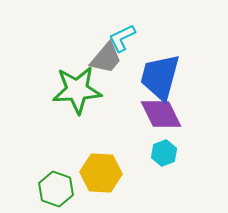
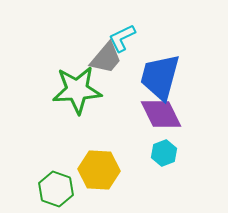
yellow hexagon: moved 2 px left, 3 px up
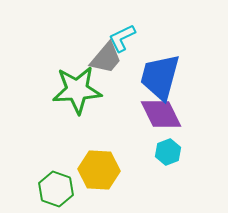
cyan hexagon: moved 4 px right, 1 px up
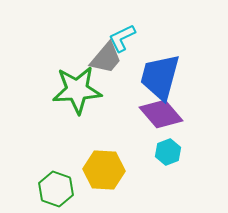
purple diamond: rotated 15 degrees counterclockwise
yellow hexagon: moved 5 px right
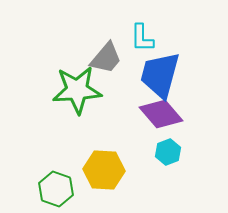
cyan L-shape: moved 20 px right; rotated 64 degrees counterclockwise
blue trapezoid: moved 2 px up
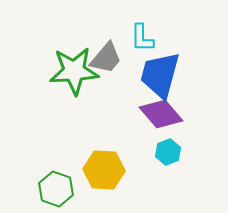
green star: moved 3 px left, 19 px up
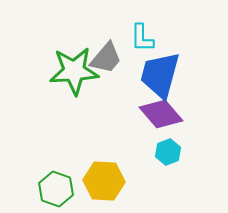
yellow hexagon: moved 11 px down
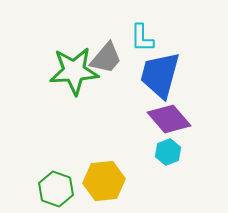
purple diamond: moved 8 px right, 5 px down
yellow hexagon: rotated 9 degrees counterclockwise
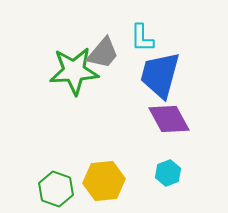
gray trapezoid: moved 3 px left, 5 px up
purple diamond: rotated 12 degrees clockwise
cyan hexagon: moved 21 px down
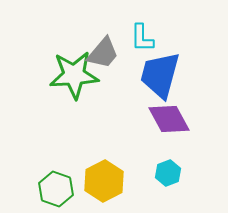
green star: moved 4 px down
yellow hexagon: rotated 21 degrees counterclockwise
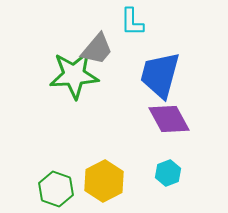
cyan L-shape: moved 10 px left, 16 px up
gray trapezoid: moved 6 px left, 4 px up
